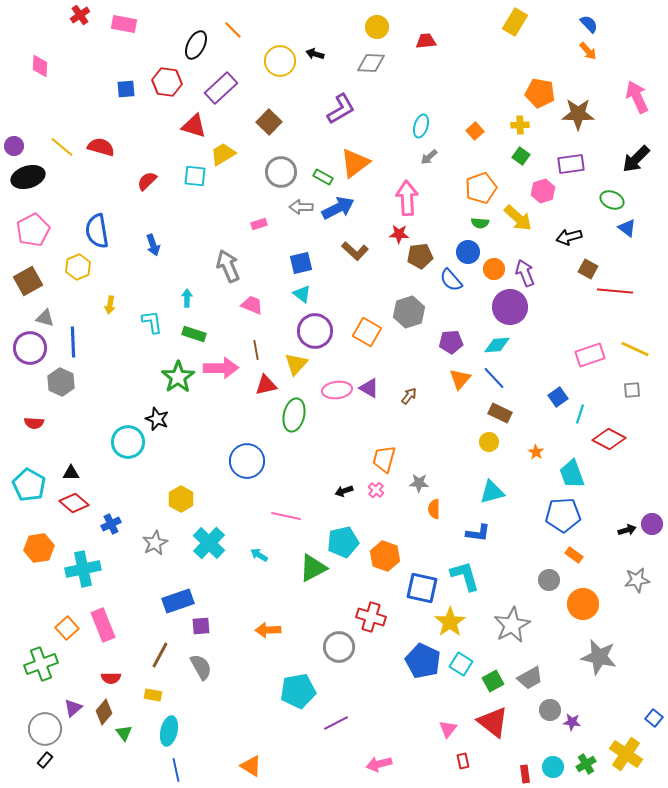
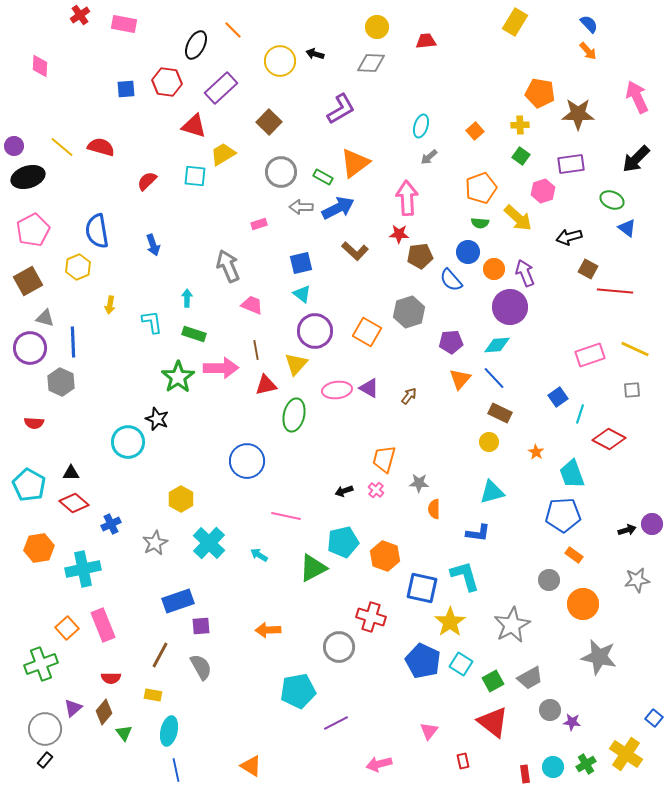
pink triangle at (448, 729): moved 19 px left, 2 px down
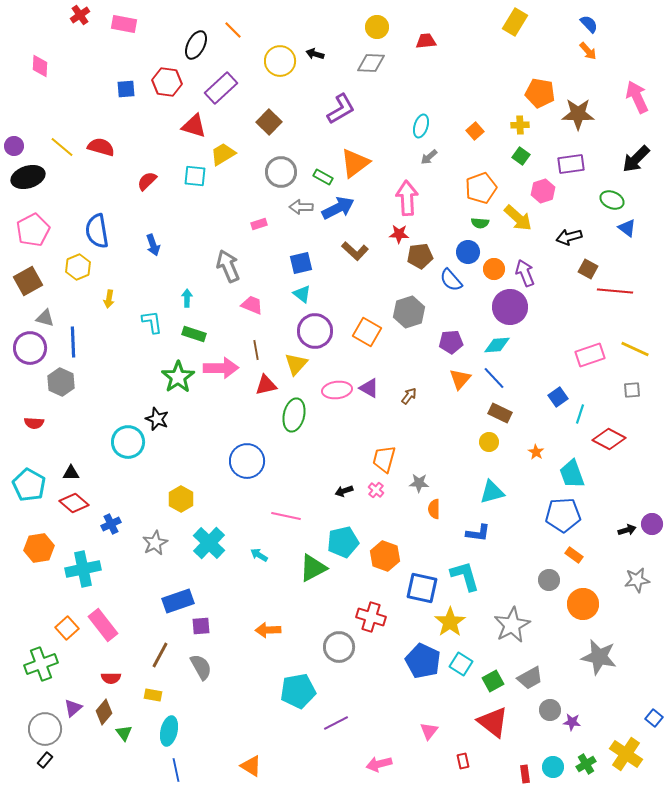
yellow arrow at (110, 305): moved 1 px left, 6 px up
pink rectangle at (103, 625): rotated 16 degrees counterclockwise
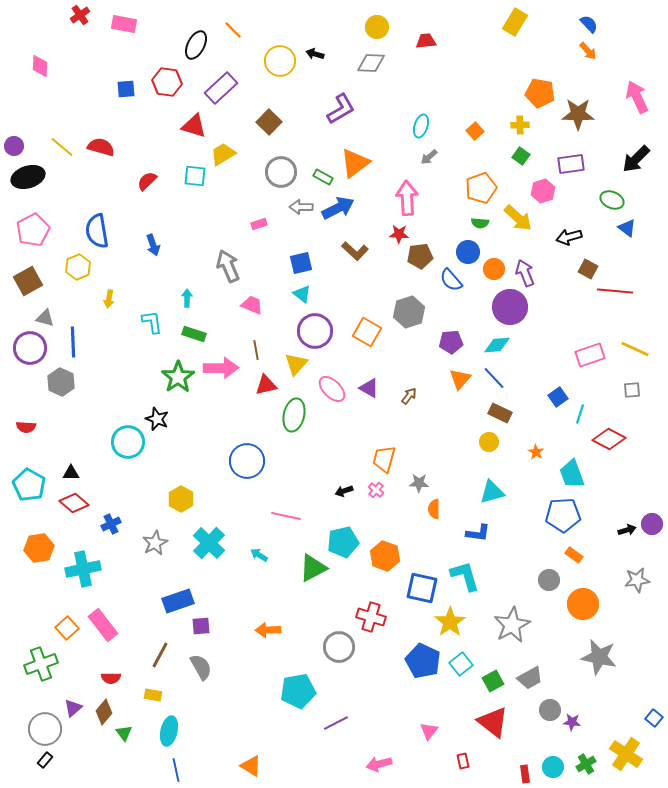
pink ellipse at (337, 390): moved 5 px left, 1 px up; rotated 52 degrees clockwise
red semicircle at (34, 423): moved 8 px left, 4 px down
cyan square at (461, 664): rotated 20 degrees clockwise
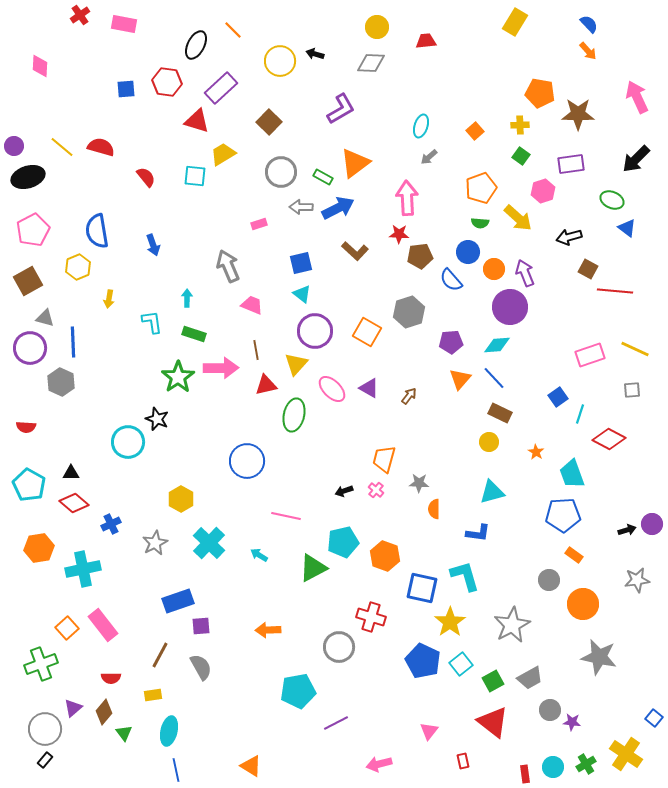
red triangle at (194, 126): moved 3 px right, 5 px up
red semicircle at (147, 181): moved 1 px left, 4 px up; rotated 95 degrees clockwise
yellow rectangle at (153, 695): rotated 18 degrees counterclockwise
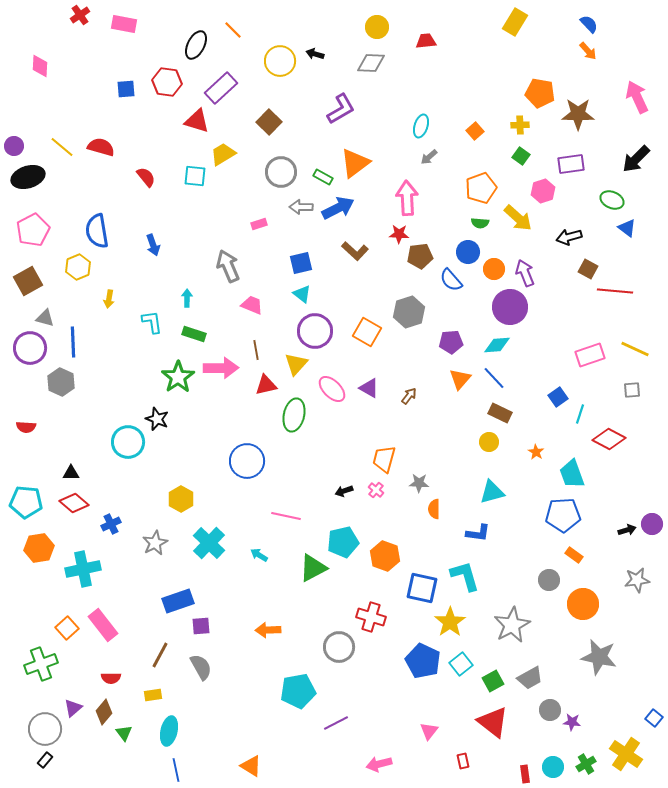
cyan pentagon at (29, 485): moved 3 px left, 17 px down; rotated 24 degrees counterclockwise
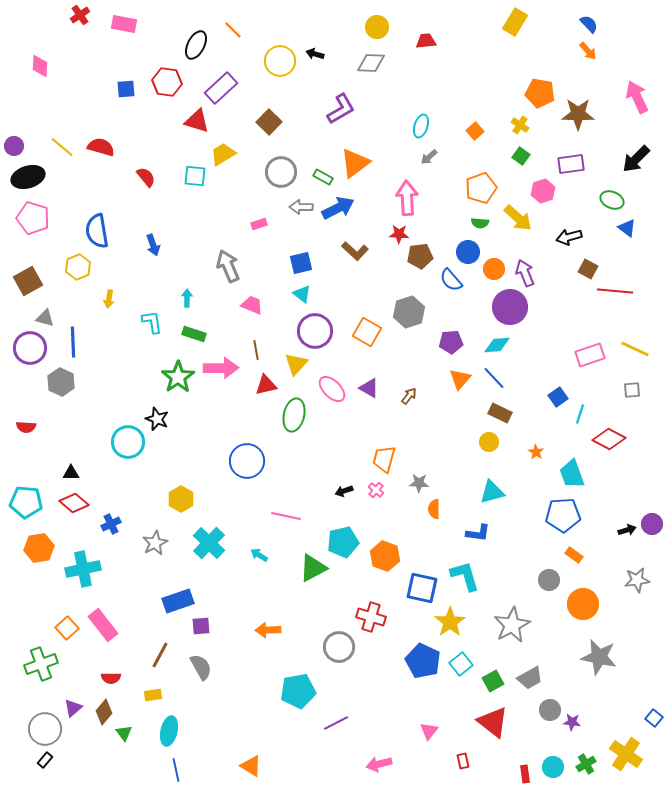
yellow cross at (520, 125): rotated 36 degrees clockwise
pink pentagon at (33, 230): moved 12 px up; rotated 28 degrees counterclockwise
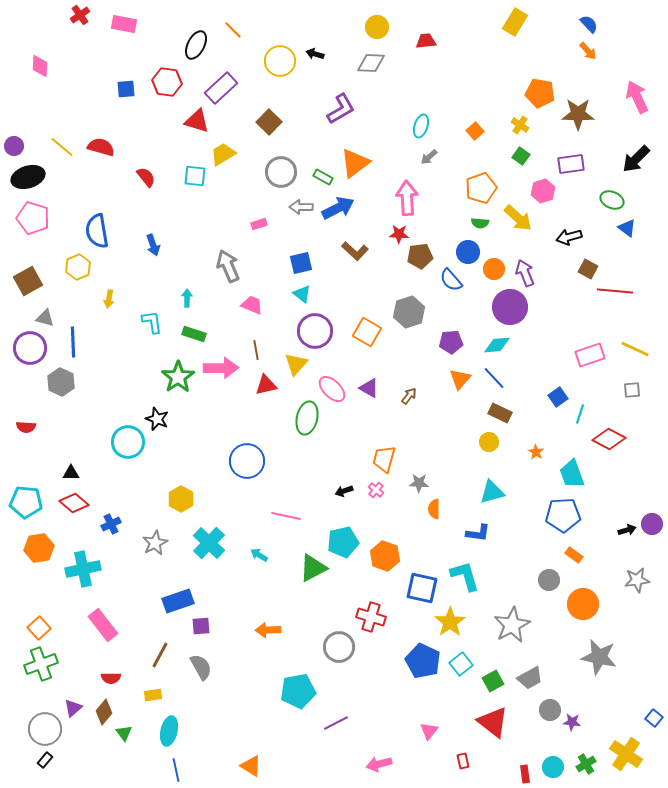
green ellipse at (294, 415): moved 13 px right, 3 px down
orange square at (67, 628): moved 28 px left
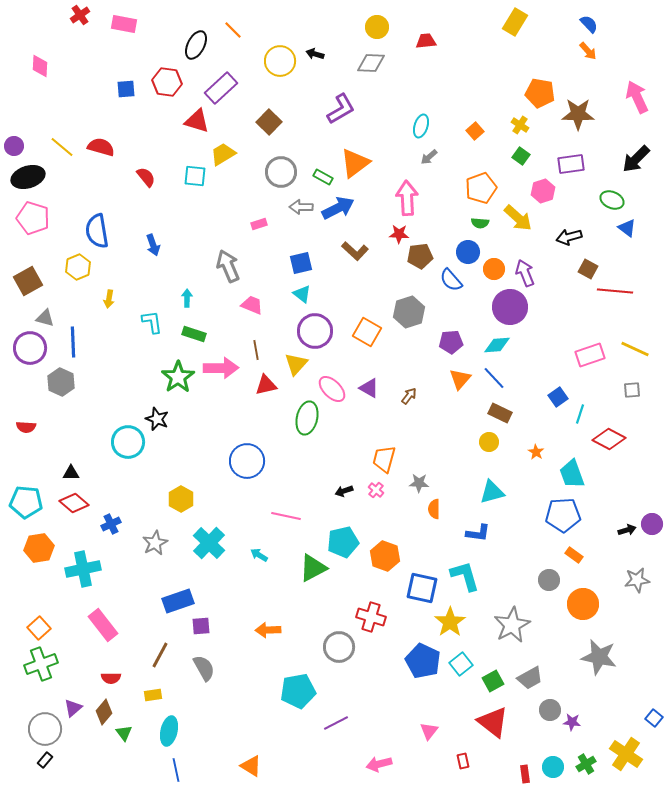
gray semicircle at (201, 667): moved 3 px right, 1 px down
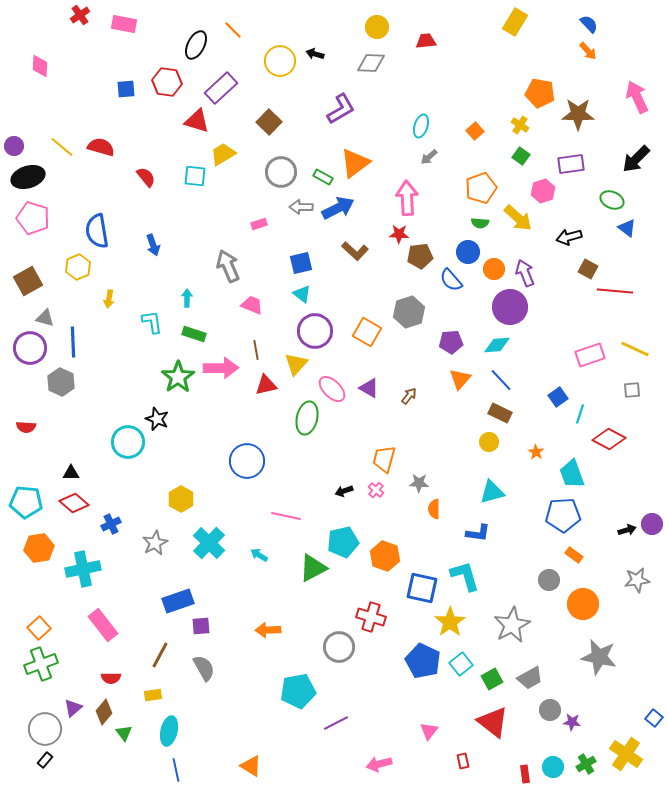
blue line at (494, 378): moved 7 px right, 2 px down
green square at (493, 681): moved 1 px left, 2 px up
